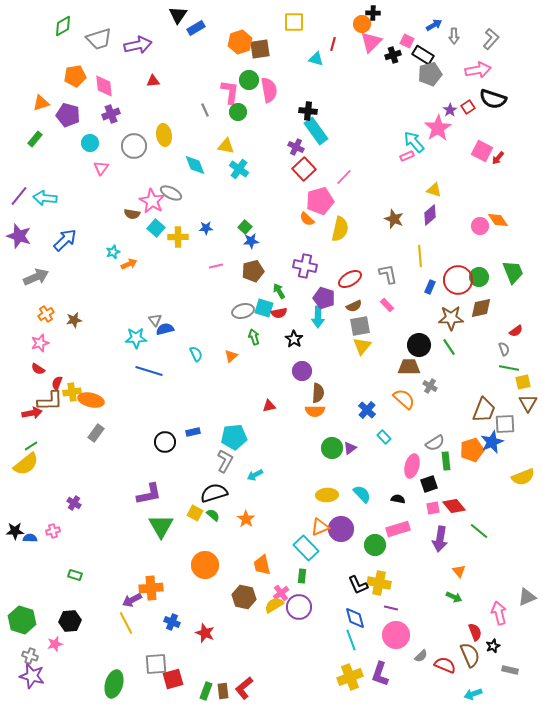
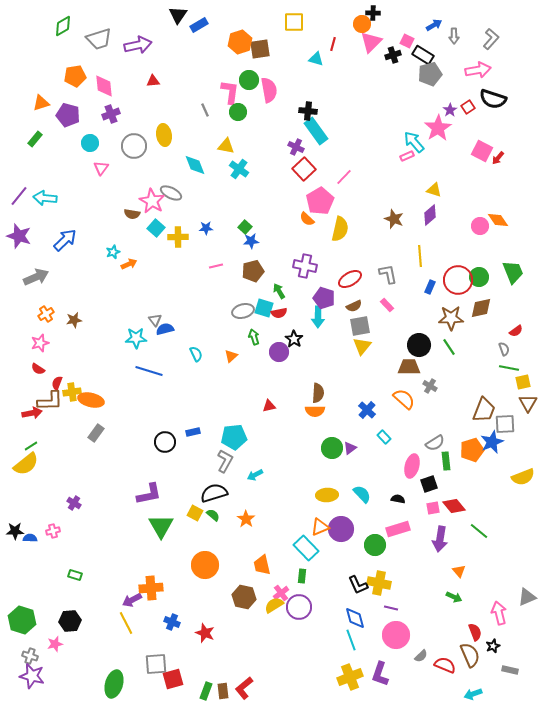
blue rectangle at (196, 28): moved 3 px right, 3 px up
pink pentagon at (320, 201): rotated 16 degrees counterclockwise
purple circle at (302, 371): moved 23 px left, 19 px up
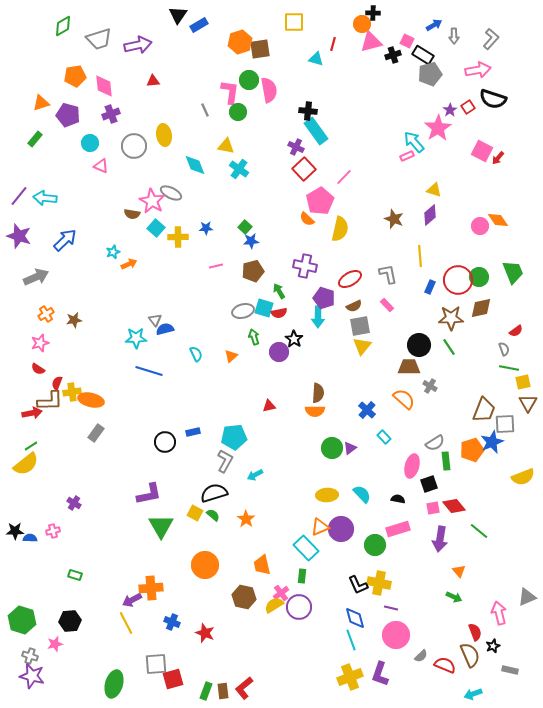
pink triangle at (371, 42): rotated 30 degrees clockwise
pink triangle at (101, 168): moved 2 px up; rotated 42 degrees counterclockwise
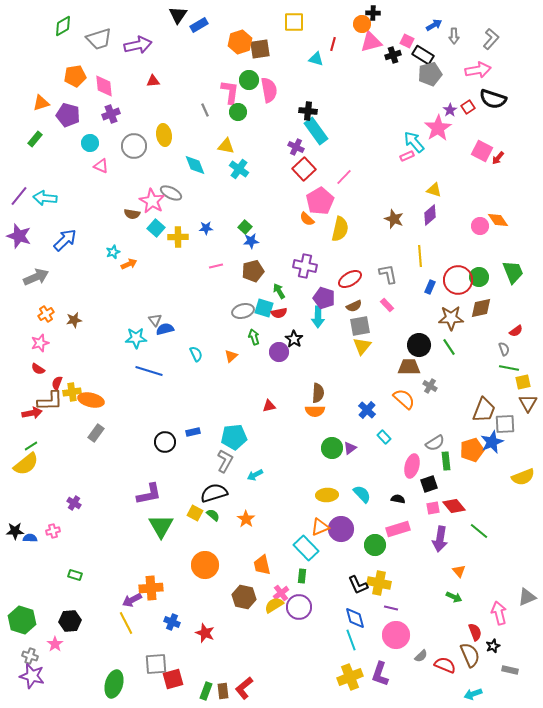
pink star at (55, 644): rotated 21 degrees counterclockwise
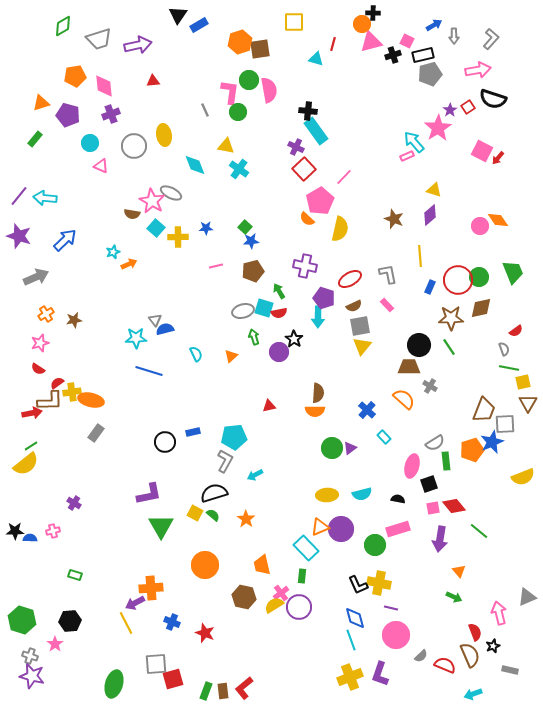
black rectangle at (423, 55): rotated 45 degrees counterclockwise
red semicircle at (57, 383): rotated 32 degrees clockwise
cyan semicircle at (362, 494): rotated 120 degrees clockwise
purple arrow at (132, 600): moved 3 px right, 3 px down
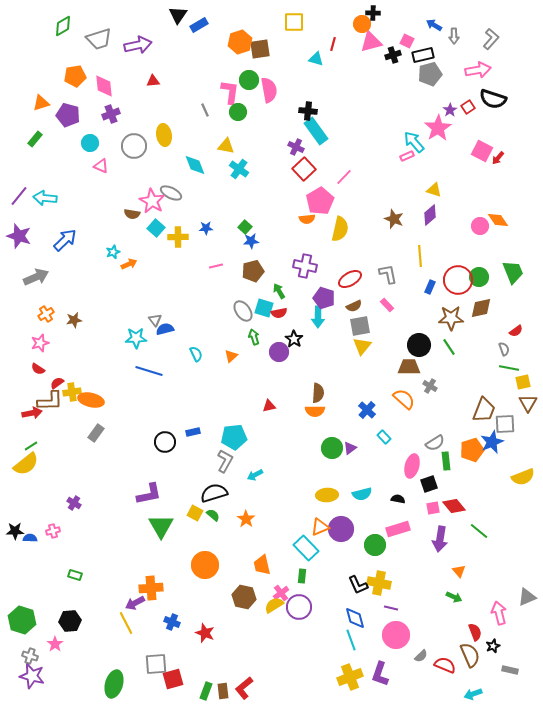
blue arrow at (434, 25): rotated 119 degrees counterclockwise
orange semicircle at (307, 219): rotated 49 degrees counterclockwise
gray ellipse at (243, 311): rotated 70 degrees clockwise
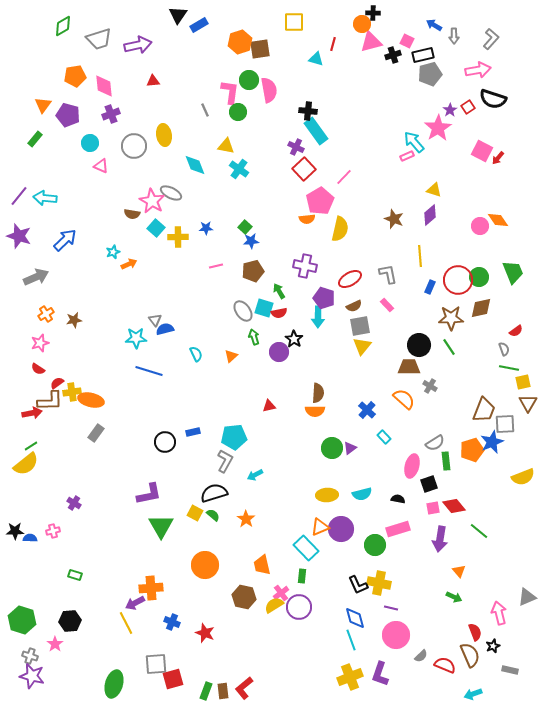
orange triangle at (41, 103): moved 2 px right, 2 px down; rotated 36 degrees counterclockwise
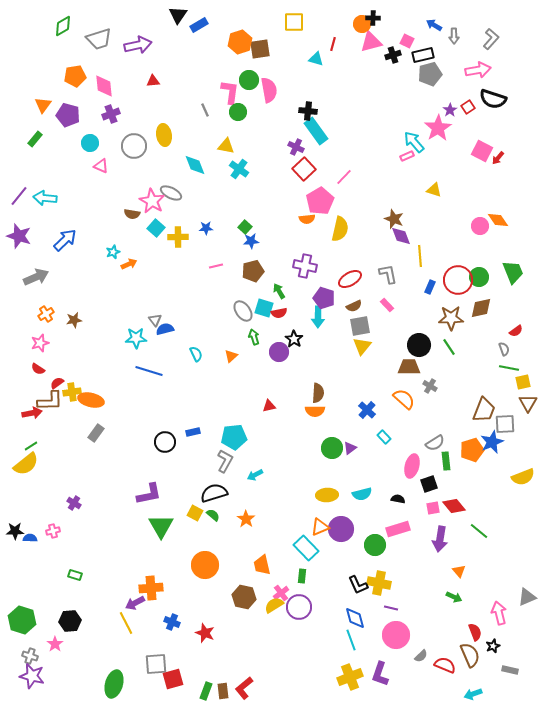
black cross at (373, 13): moved 5 px down
purple diamond at (430, 215): moved 29 px left, 21 px down; rotated 70 degrees counterclockwise
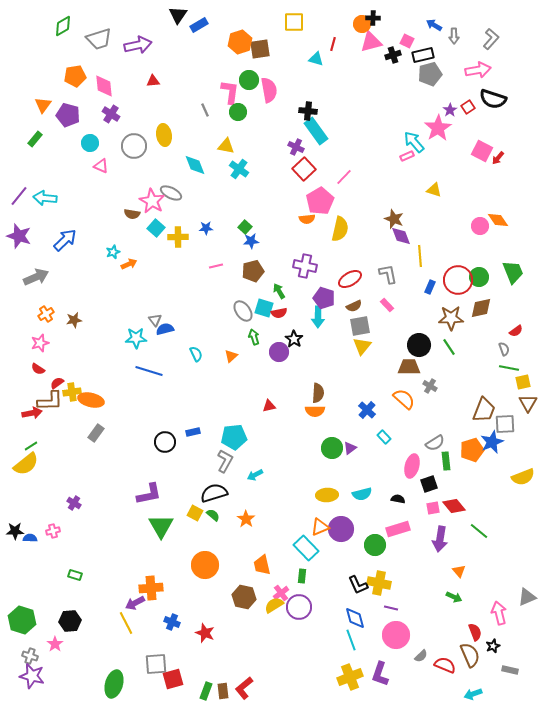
purple cross at (111, 114): rotated 36 degrees counterclockwise
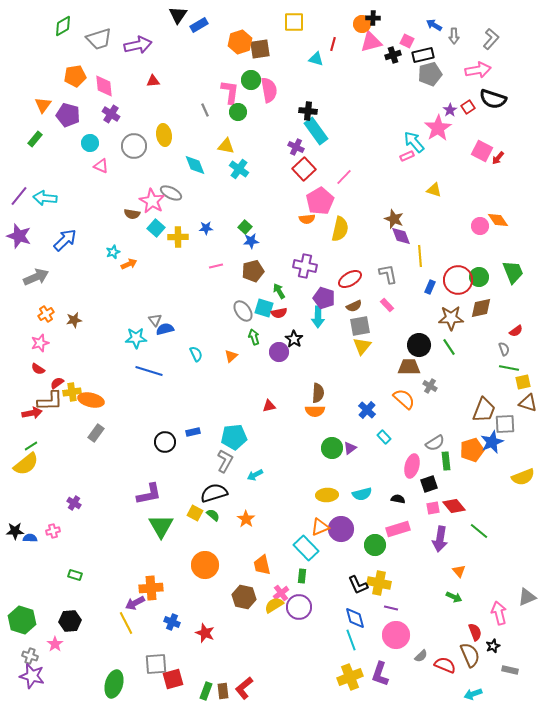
green circle at (249, 80): moved 2 px right
brown triangle at (528, 403): rotated 42 degrees counterclockwise
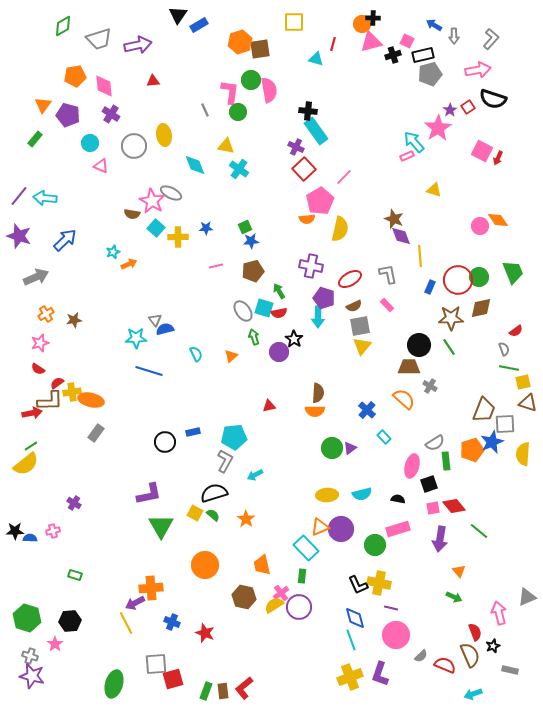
red arrow at (498, 158): rotated 16 degrees counterclockwise
green square at (245, 227): rotated 24 degrees clockwise
purple cross at (305, 266): moved 6 px right
yellow semicircle at (523, 477): moved 23 px up; rotated 115 degrees clockwise
green hexagon at (22, 620): moved 5 px right, 2 px up
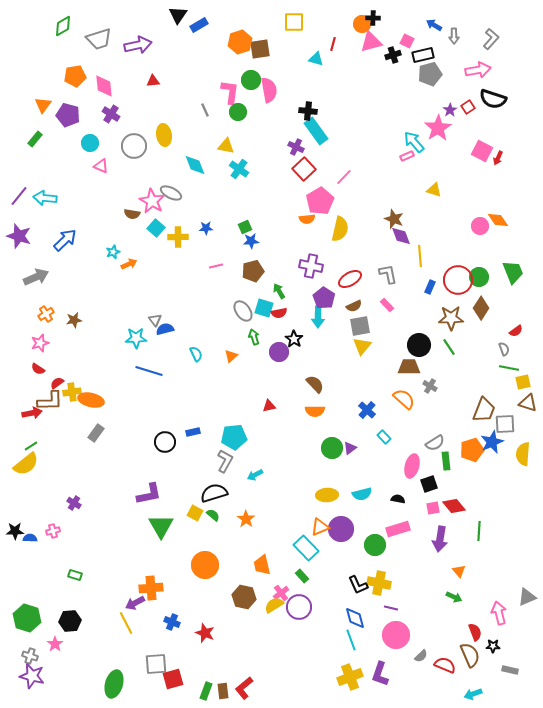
purple pentagon at (324, 298): rotated 15 degrees clockwise
brown diamond at (481, 308): rotated 45 degrees counterclockwise
brown semicircle at (318, 393): moved 3 px left, 9 px up; rotated 48 degrees counterclockwise
green line at (479, 531): rotated 54 degrees clockwise
green rectangle at (302, 576): rotated 48 degrees counterclockwise
black star at (493, 646): rotated 24 degrees clockwise
